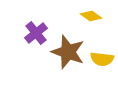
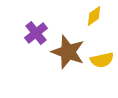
yellow diamond: moved 3 px right; rotated 70 degrees counterclockwise
yellow semicircle: moved 1 px down; rotated 20 degrees counterclockwise
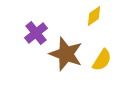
brown star: moved 2 px left, 2 px down
yellow semicircle: rotated 45 degrees counterclockwise
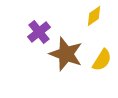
purple cross: moved 3 px right, 1 px up
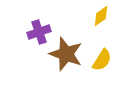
yellow diamond: moved 7 px right
purple cross: rotated 20 degrees clockwise
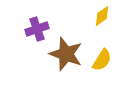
yellow diamond: moved 1 px right
purple cross: moved 2 px left, 3 px up
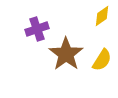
brown star: rotated 16 degrees clockwise
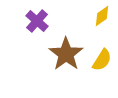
purple cross: moved 8 px up; rotated 30 degrees counterclockwise
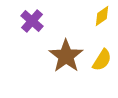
purple cross: moved 5 px left
brown star: moved 2 px down
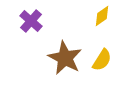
purple cross: moved 1 px left
brown star: moved 1 px left, 2 px down; rotated 8 degrees counterclockwise
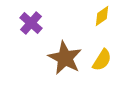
purple cross: moved 2 px down
